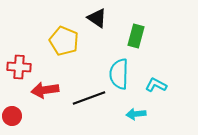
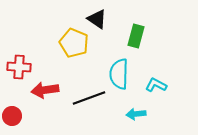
black triangle: moved 1 px down
yellow pentagon: moved 10 px right, 2 px down
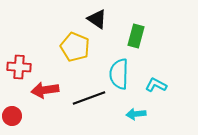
yellow pentagon: moved 1 px right, 4 px down
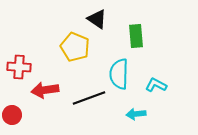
green rectangle: rotated 20 degrees counterclockwise
red circle: moved 1 px up
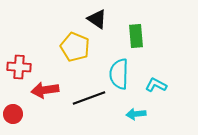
red circle: moved 1 px right, 1 px up
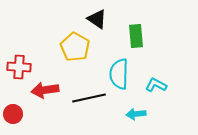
yellow pentagon: rotated 8 degrees clockwise
black line: rotated 8 degrees clockwise
